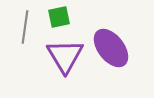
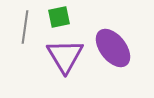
purple ellipse: moved 2 px right
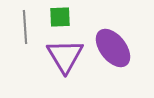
green square: moved 1 px right; rotated 10 degrees clockwise
gray line: rotated 12 degrees counterclockwise
